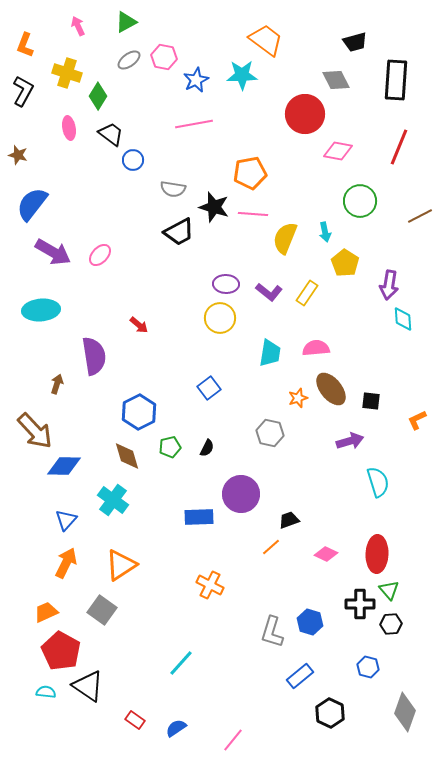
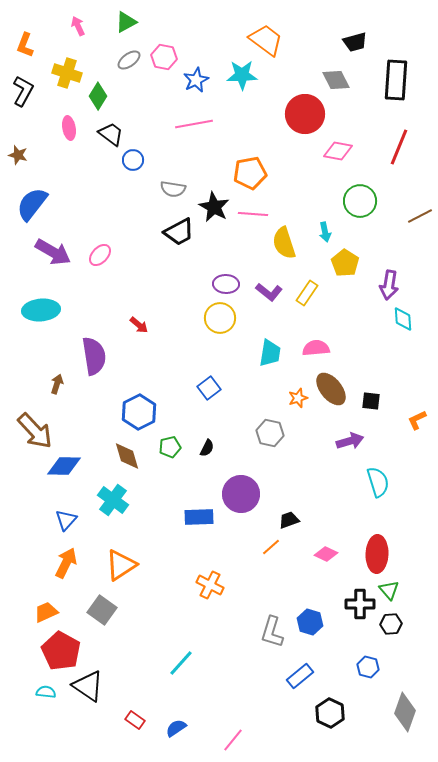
black star at (214, 207): rotated 12 degrees clockwise
yellow semicircle at (285, 238): moved 1 px left, 5 px down; rotated 40 degrees counterclockwise
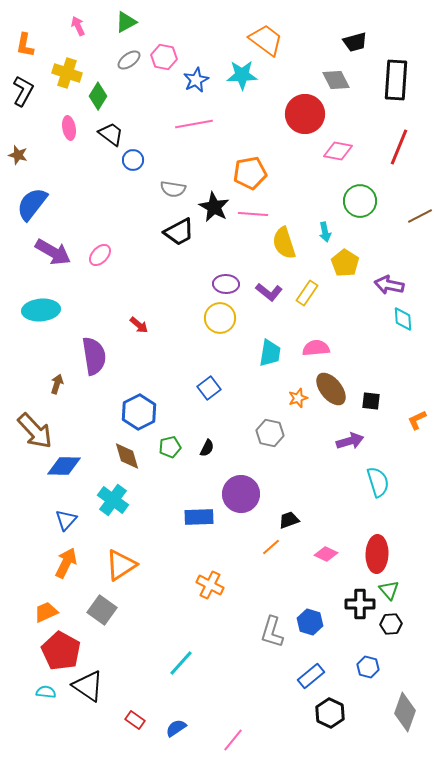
orange L-shape at (25, 45): rotated 10 degrees counterclockwise
purple arrow at (389, 285): rotated 92 degrees clockwise
blue rectangle at (300, 676): moved 11 px right
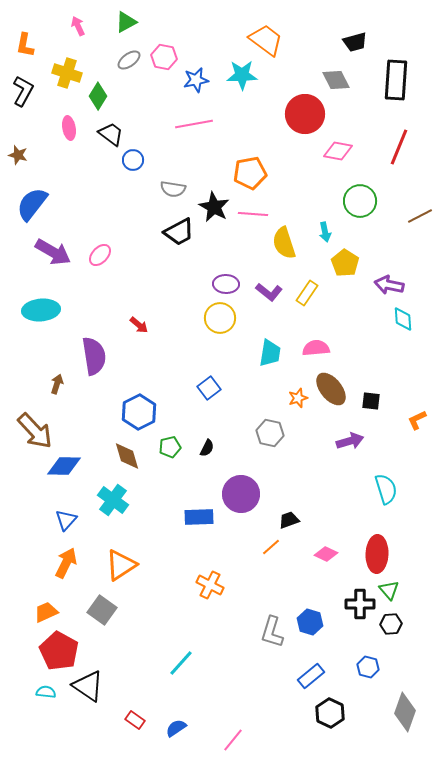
blue star at (196, 80): rotated 15 degrees clockwise
cyan semicircle at (378, 482): moved 8 px right, 7 px down
red pentagon at (61, 651): moved 2 px left
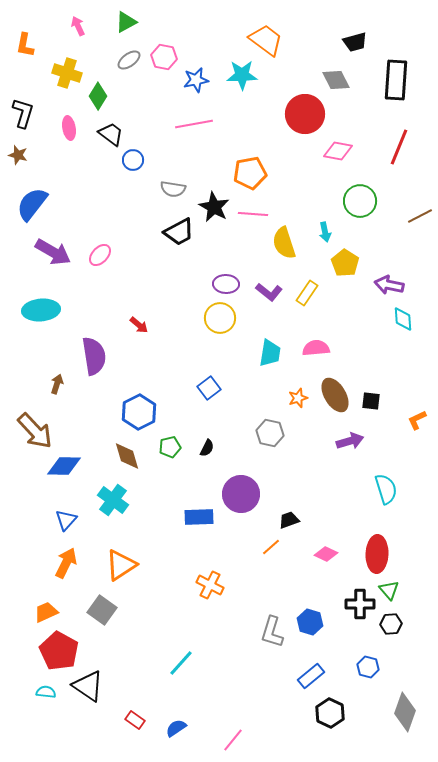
black L-shape at (23, 91): moved 22 px down; rotated 12 degrees counterclockwise
brown ellipse at (331, 389): moved 4 px right, 6 px down; rotated 8 degrees clockwise
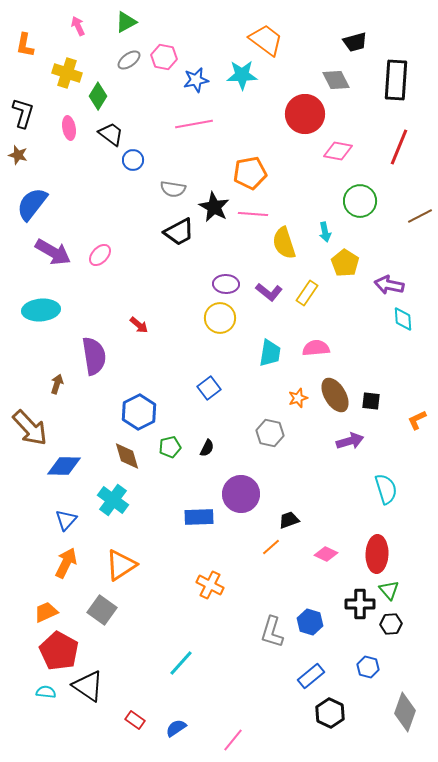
brown arrow at (35, 431): moved 5 px left, 3 px up
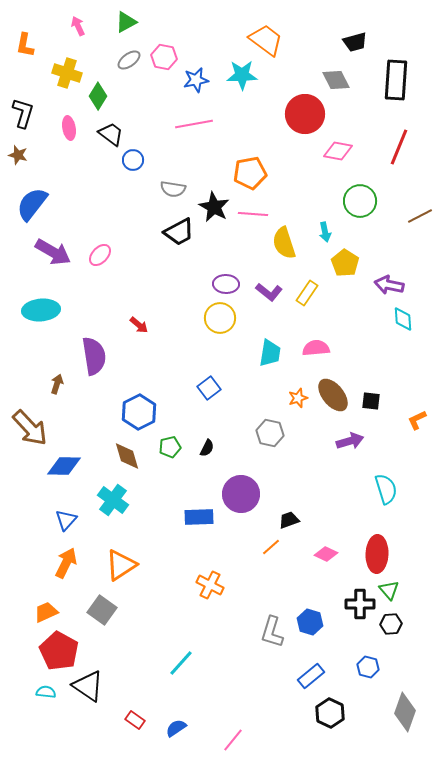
brown ellipse at (335, 395): moved 2 px left; rotated 8 degrees counterclockwise
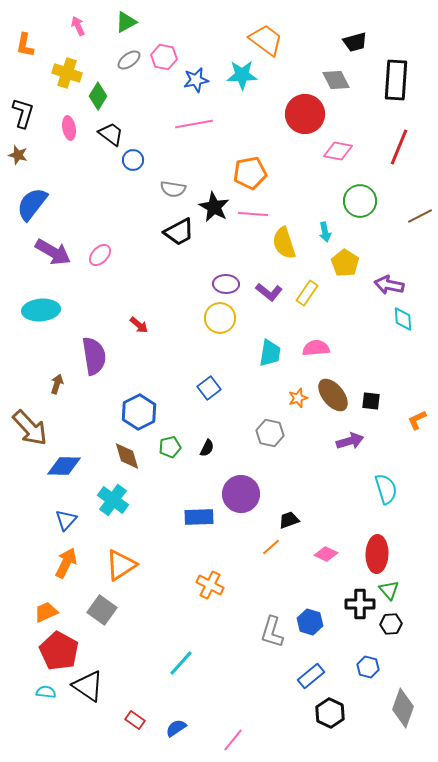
gray diamond at (405, 712): moved 2 px left, 4 px up
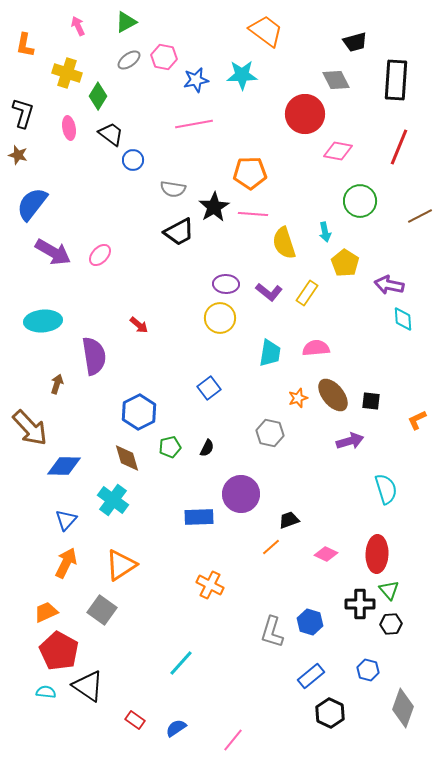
orange trapezoid at (266, 40): moved 9 px up
orange pentagon at (250, 173): rotated 8 degrees clockwise
black star at (214, 207): rotated 12 degrees clockwise
cyan ellipse at (41, 310): moved 2 px right, 11 px down
brown diamond at (127, 456): moved 2 px down
blue hexagon at (368, 667): moved 3 px down
